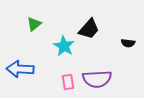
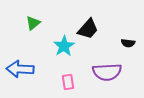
green triangle: moved 1 px left, 1 px up
black trapezoid: moved 1 px left
cyan star: rotated 10 degrees clockwise
purple semicircle: moved 10 px right, 7 px up
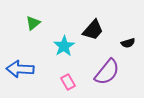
black trapezoid: moved 5 px right, 1 px down
black semicircle: rotated 24 degrees counterclockwise
purple semicircle: rotated 48 degrees counterclockwise
pink rectangle: rotated 21 degrees counterclockwise
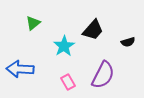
black semicircle: moved 1 px up
purple semicircle: moved 4 px left, 3 px down; rotated 12 degrees counterclockwise
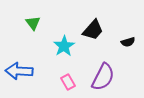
green triangle: rotated 28 degrees counterclockwise
blue arrow: moved 1 px left, 2 px down
purple semicircle: moved 2 px down
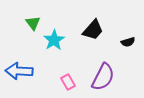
cyan star: moved 10 px left, 6 px up
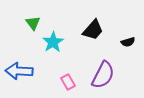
cyan star: moved 1 px left, 2 px down
purple semicircle: moved 2 px up
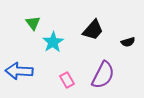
pink rectangle: moved 1 px left, 2 px up
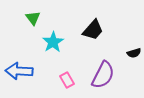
green triangle: moved 5 px up
black semicircle: moved 6 px right, 11 px down
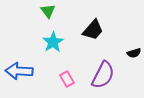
green triangle: moved 15 px right, 7 px up
pink rectangle: moved 1 px up
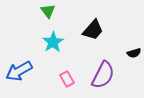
blue arrow: rotated 32 degrees counterclockwise
